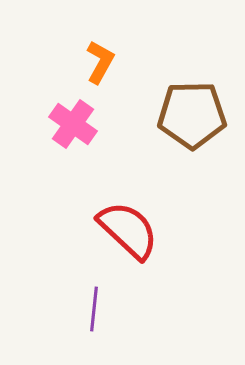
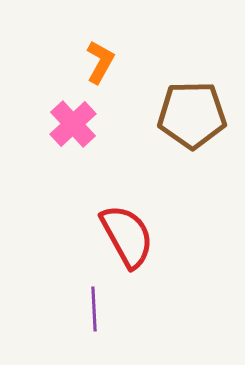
pink cross: rotated 12 degrees clockwise
red semicircle: moved 1 px left, 6 px down; rotated 18 degrees clockwise
purple line: rotated 9 degrees counterclockwise
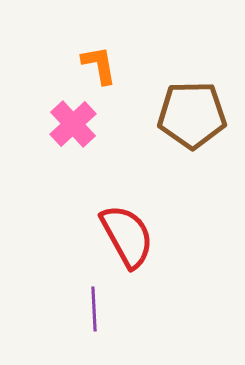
orange L-shape: moved 1 px left, 3 px down; rotated 39 degrees counterclockwise
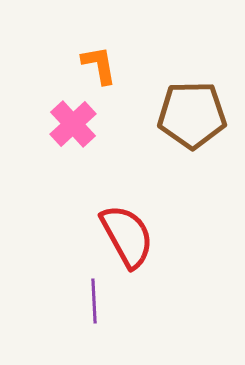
purple line: moved 8 px up
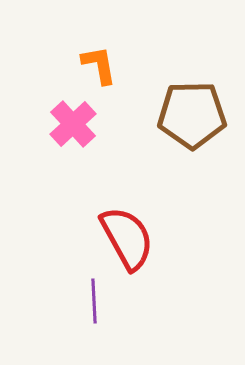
red semicircle: moved 2 px down
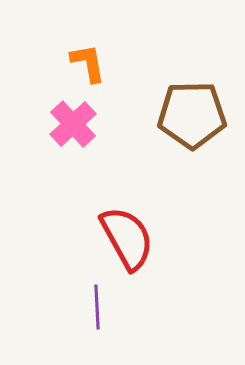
orange L-shape: moved 11 px left, 2 px up
purple line: moved 3 px right, 6 px down
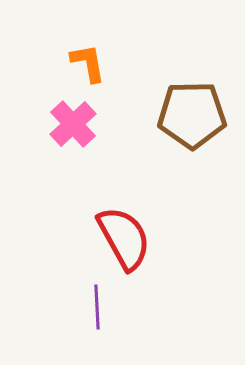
red semicircle: moved 3 px left
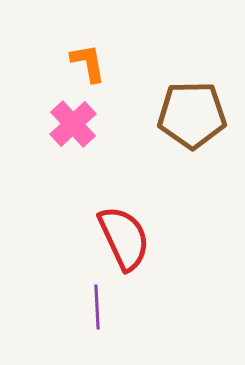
red semicircle: rotated 4 degrees clockwise
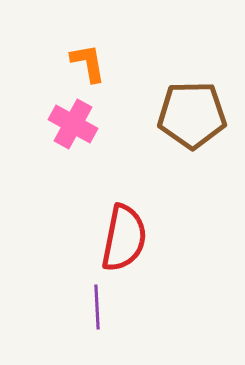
pink cross: rotated 18 degrees counterclockwise
red semicircle: rotated 36 degrees clockwise
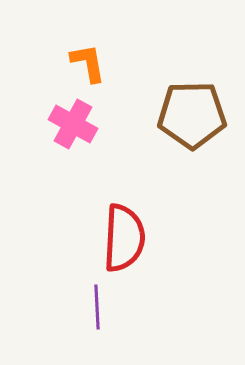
red semicircle: rotated 8 degrees counterclockwise
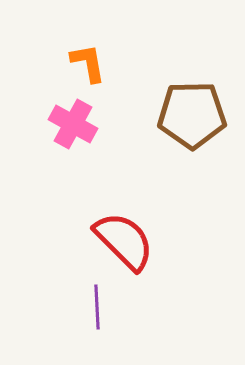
red semicircle: moved 3 px down; rotated 48 degrees counterclockwise
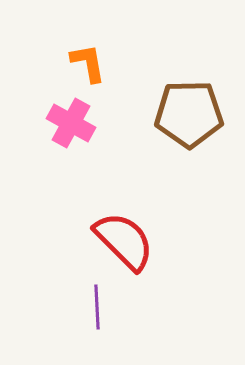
brown pentagon: moved 3 px left, 1 px up
pink cross: moved 2 px left, 1 px up
